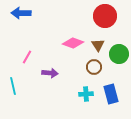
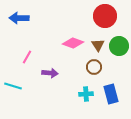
blue arrow: moved 2 px left, 5 px down
green circle: moved 8 px up
cyan line: rotated 60 degrees counterclockwise
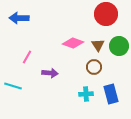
red circle: moved 1 px right, 2 px up
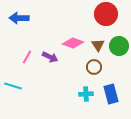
purple arrow: moved 16 px up; rotated 21 degrees clockwise
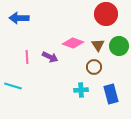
pink line: rotated 32 degrees counterclockwise
cyan cross: moved 5 px left, 4 px up
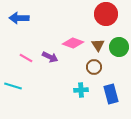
green circle: moved 1 px down
pink line: moved 1 px left, 1 px down; rotated 56 degrees counterclockwise
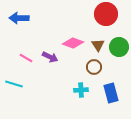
cyan line: moved 1 px right, 2 px up
blue rectangle: moved 1 px up
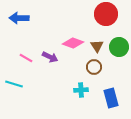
brown triangle: moved 1 px left, 1 px down
blue rectangle: moved 5 px down
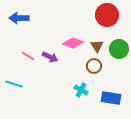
red circle: moved 1 px right, 1 px down
green circle: moved 2 px down
pink line: moved 2 px right, 2 px up
brown circle: moved 1 px up
cyan cross: rotated 32 degrees clockwise
blue rectangle: rotated 66 degrees counterclockwise
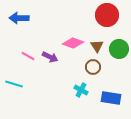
brown circle: moved 1 px left, 1 px down
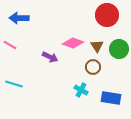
pink line: moved 18 px left, 11 px up
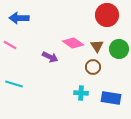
pink diamond: rotated 15 degrees clockwise
cyan cross: moved 3 px down; rotated 24 degrees counterclockwise
